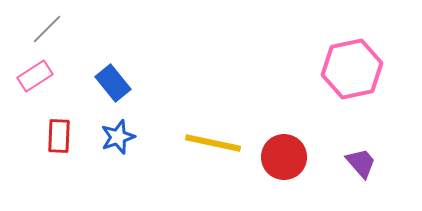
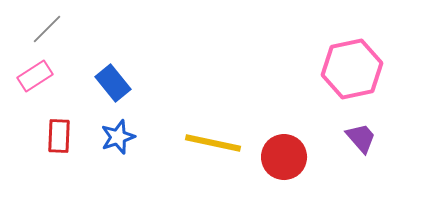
purple trapezoid: moved 25 px up
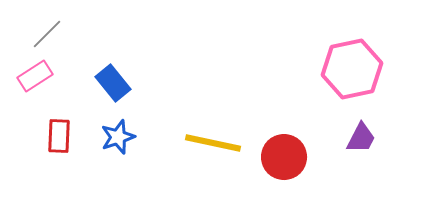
gray line: moved 5 px down
purple trapezoid: rotated 68 degrees clockwise
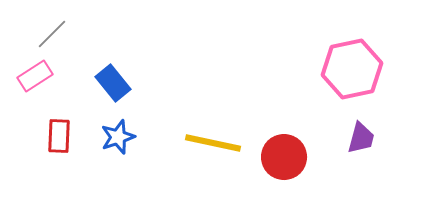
gray line: moved 5 px right
purple trapezoid: rotated 12 degrees counterclockwise
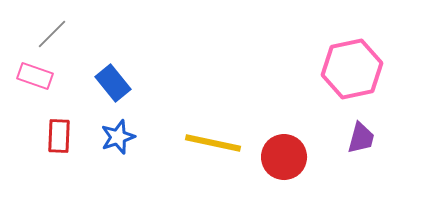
pink rectangle: rotated 52 degrees clockwise
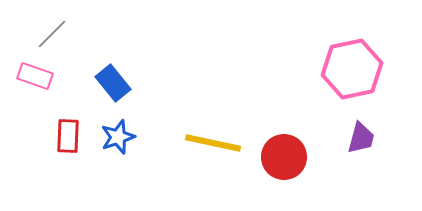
red rectangle: moved 9 px right
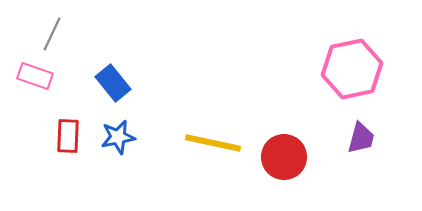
gray line: rotated 20 degrees counterclockwise
blue star: rotated 8 degrees clockwise
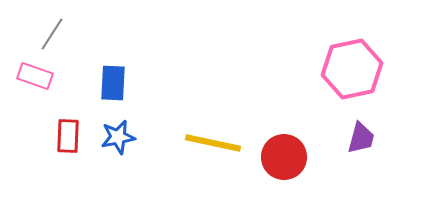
gray line: rotated 8 degrees clockwise
blue rectangle: rotated 42 degrees clockwise
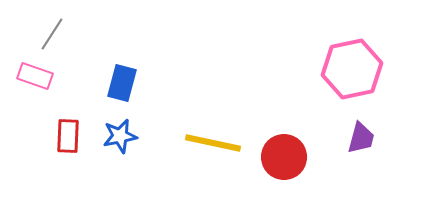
blue rectangle: moved 9 px right; rotated 12 degrees clockwise
blue star: moved 2 px right, 1 px up
